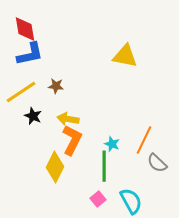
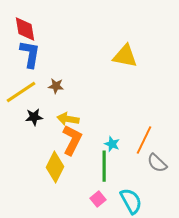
blue L-shape: rotated 68 degrees counterclockwise
black star: moved 1 px right, 1 px down; rotated 30 degrees counterclockwise
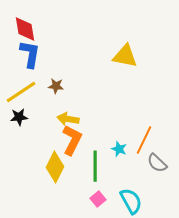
black star: moved 15 px left
cyan star: moved 7 px right, 5 px down
green line: moved 9 px left
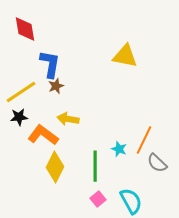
blue L-shape: moved 20 px right, 10 px down
brown star: rotated 28 degrees counterclockwise
orange L-shape: moved 29 px left, 5 px up; rotated 80 degrees counterclockwise
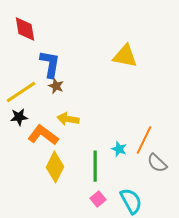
brown star: rotated 28 degrees counterclockwise
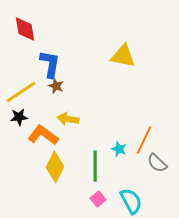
yellow triangle: moved 2 px left
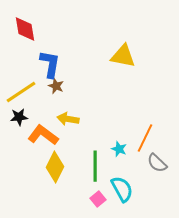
orange line: moved 1 px right, 2 px up
cyan semicircle: moved 9 px left, 12 px up
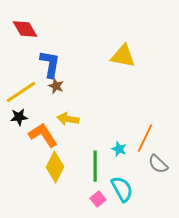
red diamond: rotated 20 degrees counterclockwise
orange L-shape: rotated 20 degrees clockwise
gray semicircle: moved 1 px right, 1 px down
